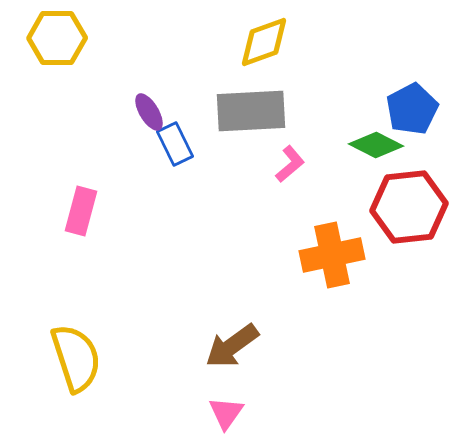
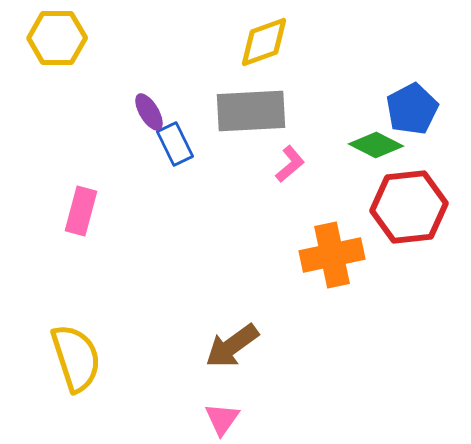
pink triangle: moved 4 px left, 6 px down
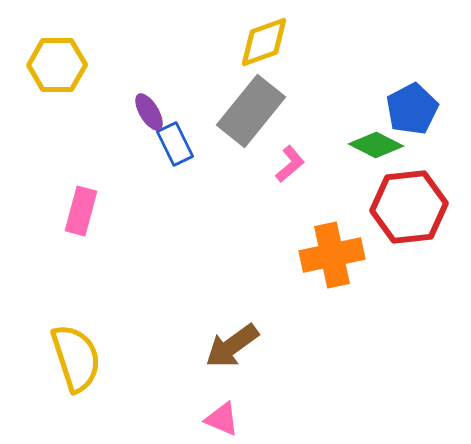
yellow hexagon: moved 27 px down
gray rectangle: rotated 48 degrees counterclockwise
pink triangle: rotated 42 degrees counterclockwise
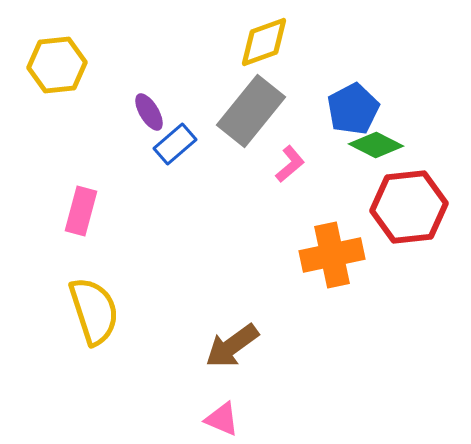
yellow hexagon: rotated 6 degrees counterclockwise
blue pentagon: moved 59 px left
blue rectangle: rotated 75 degrees clockwise
yellow semicircle: moved 18 px right, 47 px up
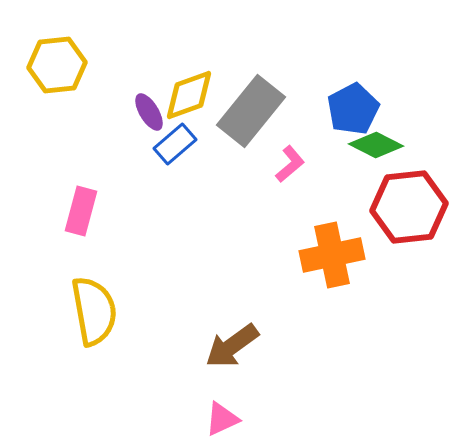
yellow diamond: moved 75 px left, 53 px down
yellow semicircle: rotated 8 degrees clockwise
pink triangle: rotated 48 degrees counterclockwise
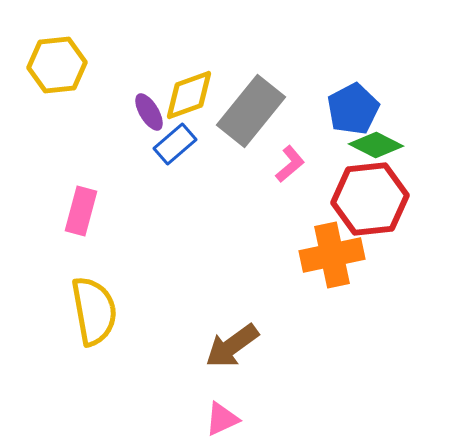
red hexagon: moved 39 px left, 8 px up
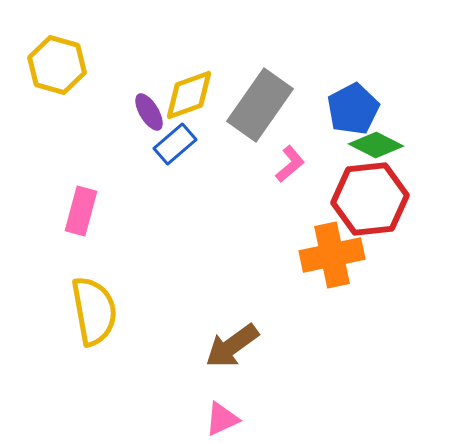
yellow hexagon: rotated 22 degrees clockwise
gray rectangle: moved 9 px right, 6 px up; rotated 4 degrees counterclockwise
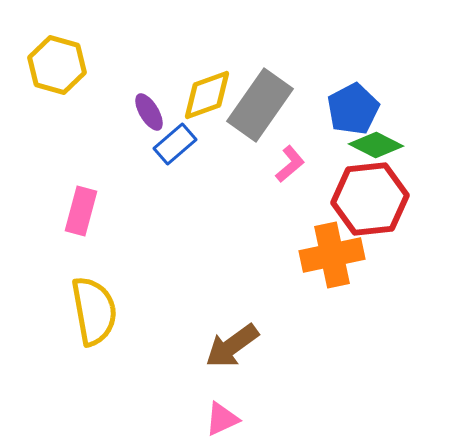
yellow diamond: moved 18 px right
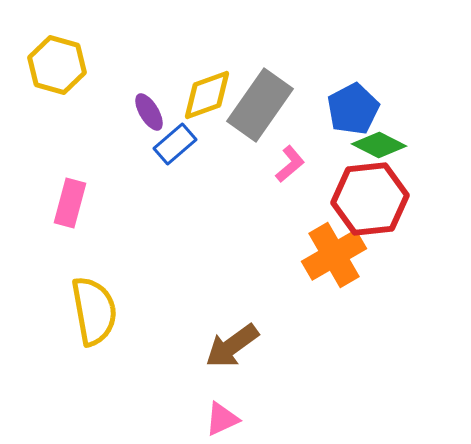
green diamond: moved 3 px right
pink rectangle: moved 11 px left, 8 px up
orange cross: moved 2 px right; rotated 18 degrees counterclockwise
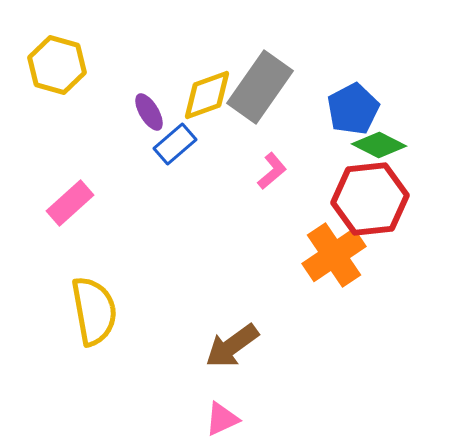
gray rectangle: moved 18 px up
pink L-shape: moved 18 px left, 7 px down
pink rectangle: rotated 33 degrees clockwise
orange cross: rotated 4 degrees counterclockwise
